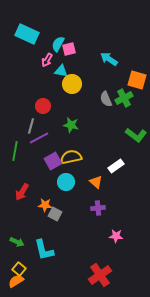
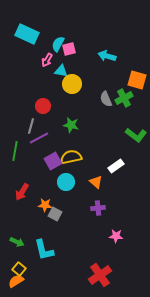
cyan arrow: moved 2 px left, 3 px up; rotated 18 degrees counterclockwise
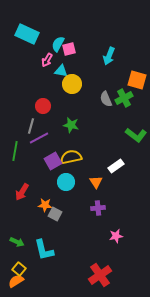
cyan arrow: moved 2 px right; rotated 84 degrees counterclockwise
orange triangle: rotated 16 degrees clockwise
pink star: rotated 16 degrees counterclockwise
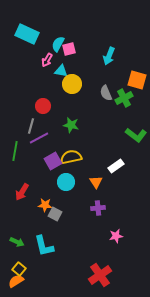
gray semicircle: moved 6 px up
cyan L-shape: moved 4 px up
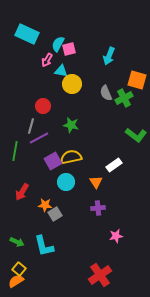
white rectangle: moved 2 px left, 1 px up
gray square: rotated 32 degrees clockwise
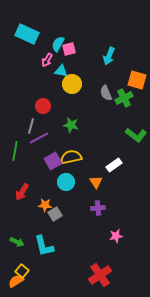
yellow square: moved 3 px right, 2 px down
